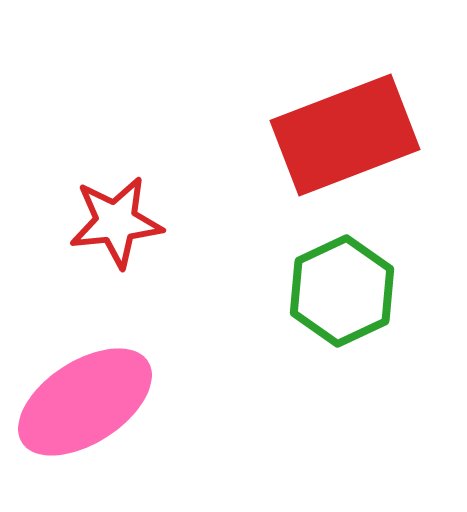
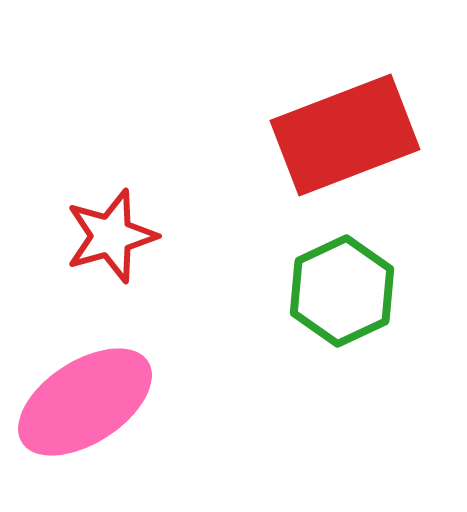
red star: moved 5 px left, 14 px down; rotated 10 degrees counterclockwise
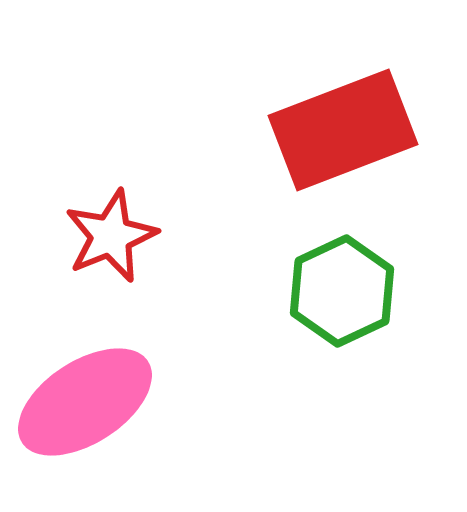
red rectangle: moved 2 px left, 5 px up
red star: rotated 6 degrees counterclockwise
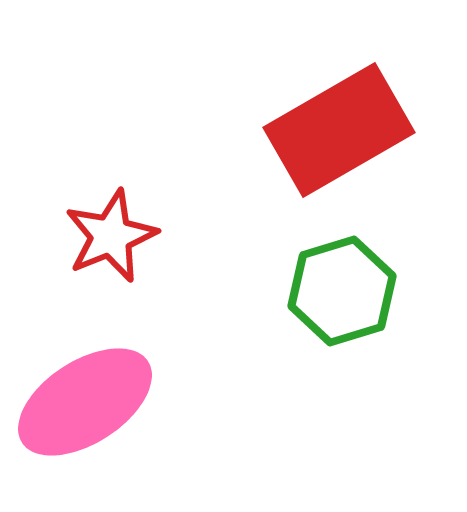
red rectangle: moved 4 px left; rotated 9 degrees counterclockwise
green hexagon: rotated 8 degrees clockwise
